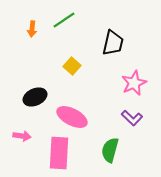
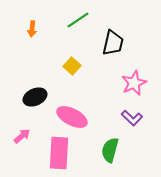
green line: moved 14 px right
pink arrow: rotated 48 degrees counterclockwise
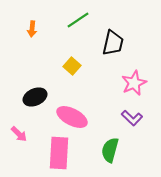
pink arrow: moved 3 px left, 2 px up; rotated 84 degrees clockwise
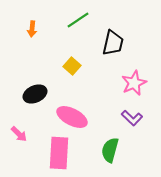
black ellipse: moved 3 px up
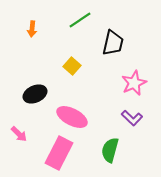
green line: moved 2 px right
pink rectangle: rotated 24 degrees clockwise
